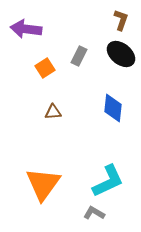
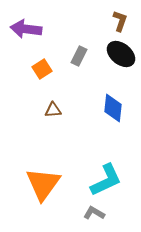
brown L-shape: moved 1 px left, 1 px down
orange square: moved 3 px left, 1 px down
brown triangle: moved 2 px up
cyan L-shape: moved 2 px left, 1 px up
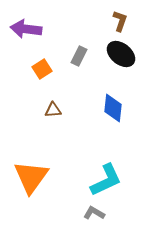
orange triangle: moved 12 px left, 7 px up
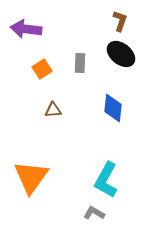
gray rectangle: moved 1 px right, 7 px down; rotated 24 degrees counterclockwise
cyan L-shape: rotated 144 degrees clockwise
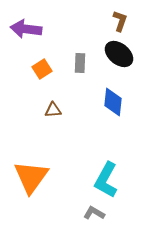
black ellipse: moved 2 px left
blue diamond: moved 6 px up
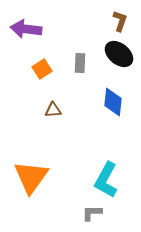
gray L-shape: moved 2 px left; rotated 30 degrees counterclockwise
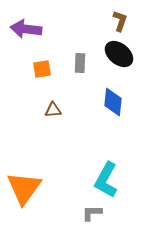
orange square: rotated 24 degrees clockwise
orange triangle: moved 7 px left, 11 px down
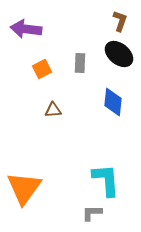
orange square: rotated 18 degrees counterclockwise
cyan L-shape: rotated 147 degrees clockwise
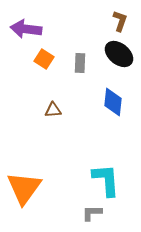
orange square: moved 2 px right, 10 px up; rotated 30 degrees counterclockwise
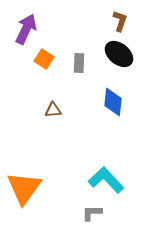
purple arrow: rotated 108 degrees clockwise
gray rectangle: moved 1 px left
cyan L-shape: rotated 39 degrees counterclockwise
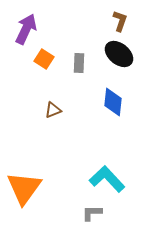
brown triangle: rotated 18 degrees counterclockwise
cyan L-shape: moved 1 px right, 1 px up
